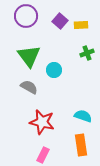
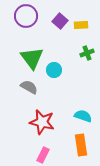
green triangle: moved 3 px right, 2 px down
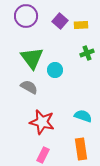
cyan circle: moved 1 px right
orange rectangle: moved 4 px down
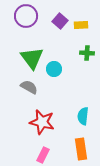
green cross: rotated 24 degrees clockwise
cyan circle: moved 1 px left, 1 px up
cyan semicircle: rotated 102 degrees counterclockwise
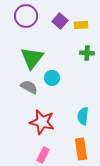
green triangle: rotated 15 degrees clockwise
cyan circle: moved 2 px left, 9 px down
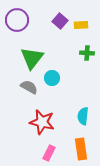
purple circle: moved 9 px left, 4 px down
pink rectangle: moved 6 px right, 2 px up
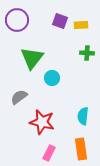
purple square: rotated 21 degrees counterclockwise
gray semicircle: moved 10 px left, 10 px down; rotated 66 degrees counterclockwise
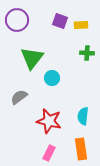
red star: moved 7 px right, 1 px up
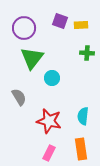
purple circle: moved 7 px right, 8 px down
gray semicircle: rotated 96 degrees clockwise
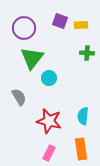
cyan circle: moved 3 px left
